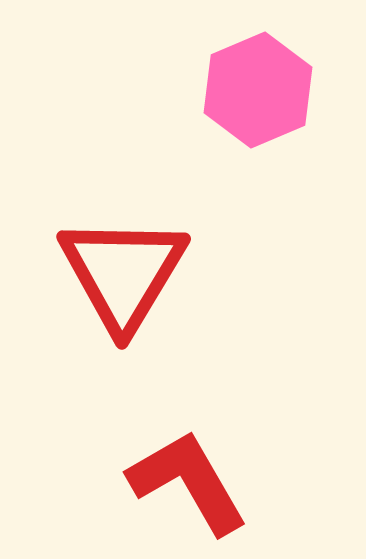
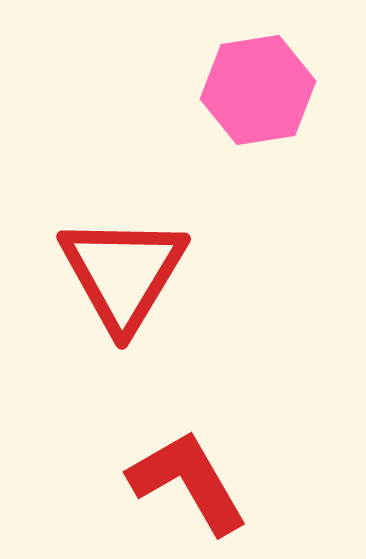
pink hexagon: rotated 14 degrees clockwise
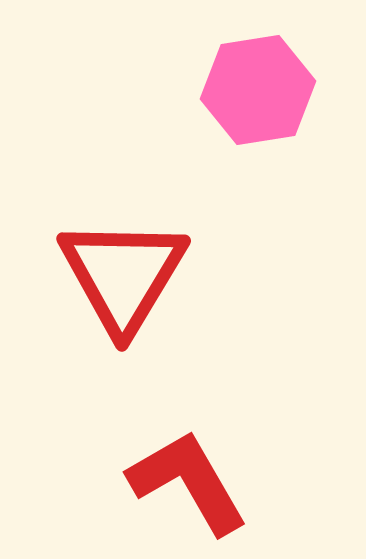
red triangle: moved 2 px down
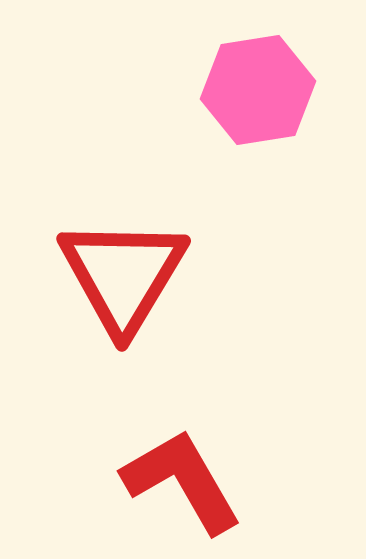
red L-shape: moved 6 px left, 1 px up
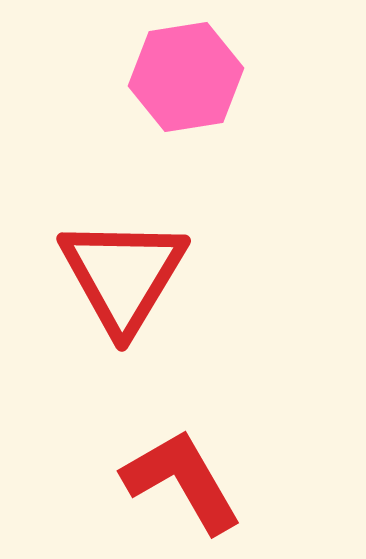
pink hexagon: moved 72 px left, 13 px up
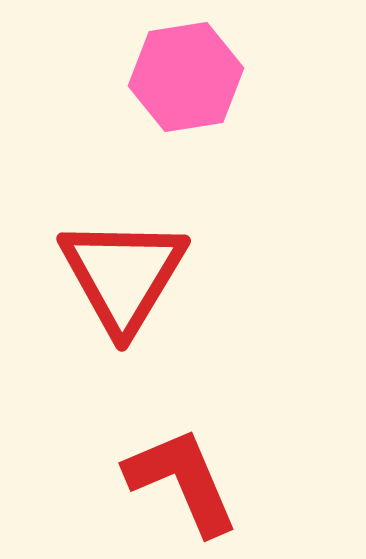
red L-shape: rotated 7 degrees clockwise
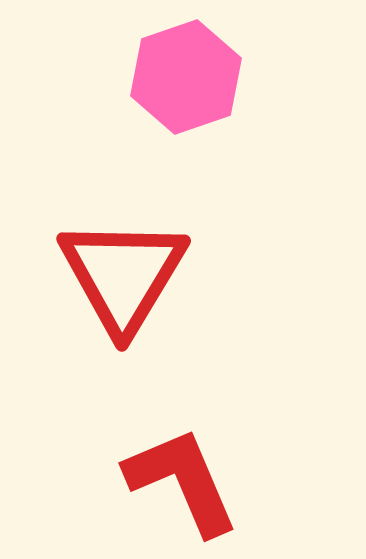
pink hexagon: rotated 10 degrees counterclockwise
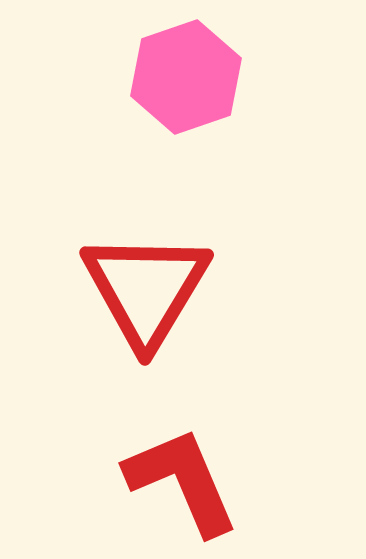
red triangle: moved 23 px right, 14 px down
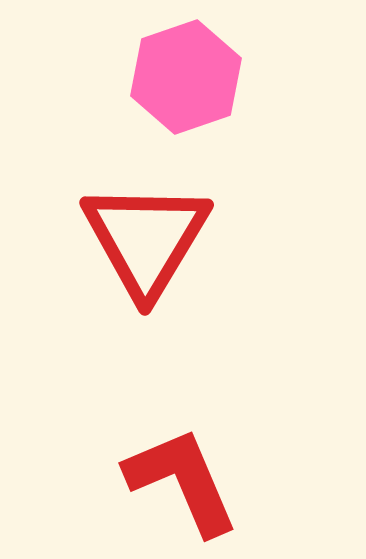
red triangle: moved 50 px up
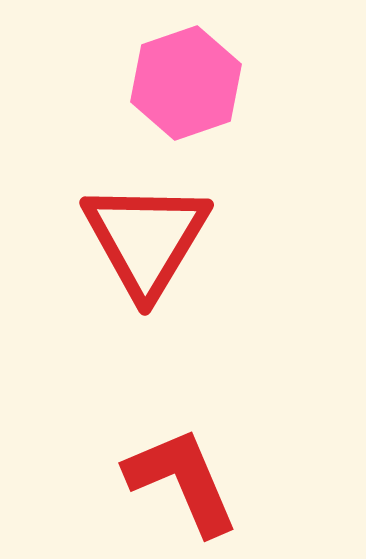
pink hexagon: moved 6 px down
